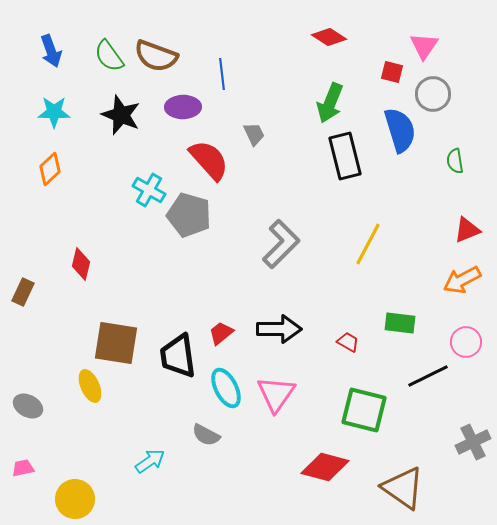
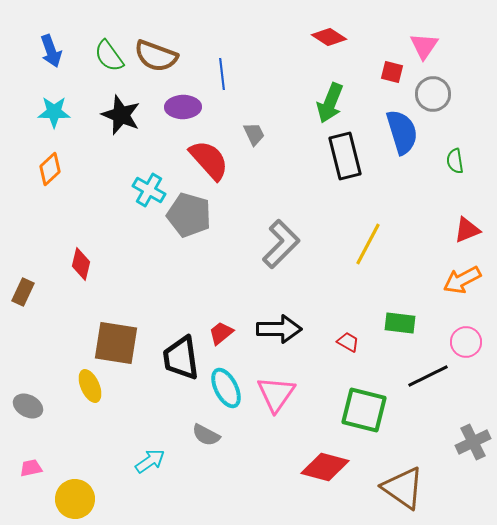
blue semicircle at (400, 130): moved 2 px right, 2 px down
black trapezoid at (178, 356): moved 3 px right, 2 px down
pink trapezoid at (23, 468): moved 8 px right
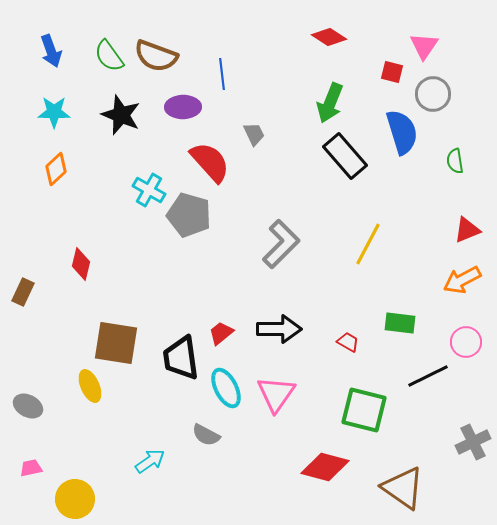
black rectangle at (345, 156): rotated 27 degrees counterclockwise
red semicircle at (209, 160): moved 1 px right, 2 px down
orange diamond at (50, 169): moved 6 px right
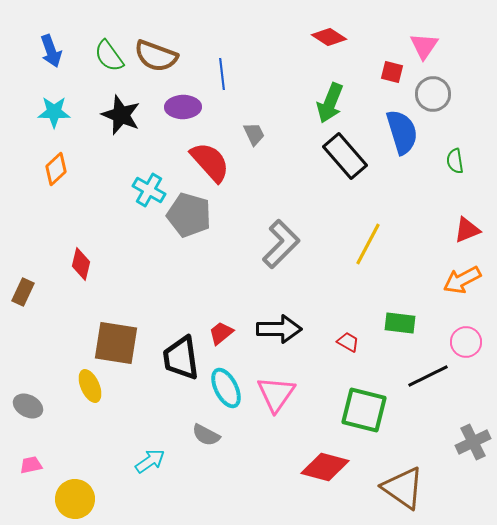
pink trapezoid at (31, 468): moved 3 px up
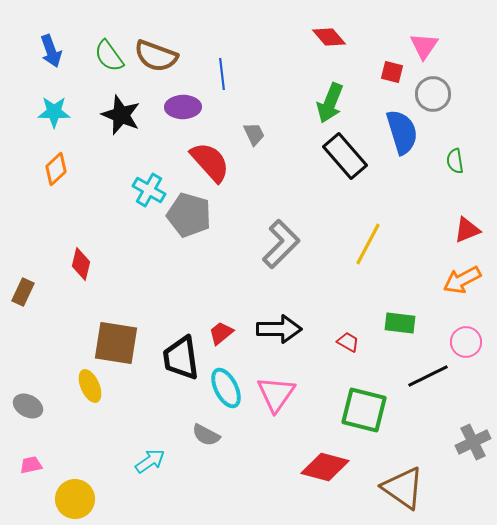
red diamond at (329, 37): rotated 16 degrees clockwise
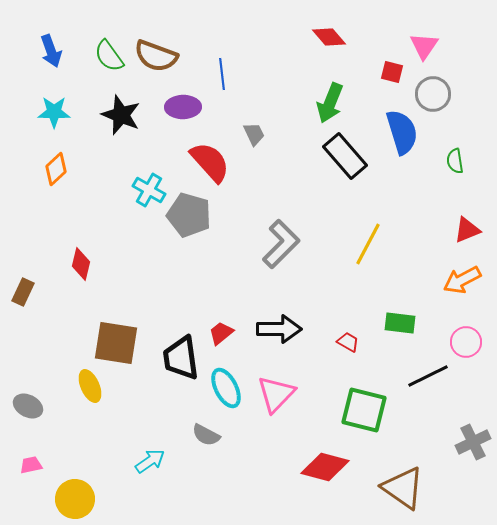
pink triangle at (276, 394): rotated 9 degrees clockwise
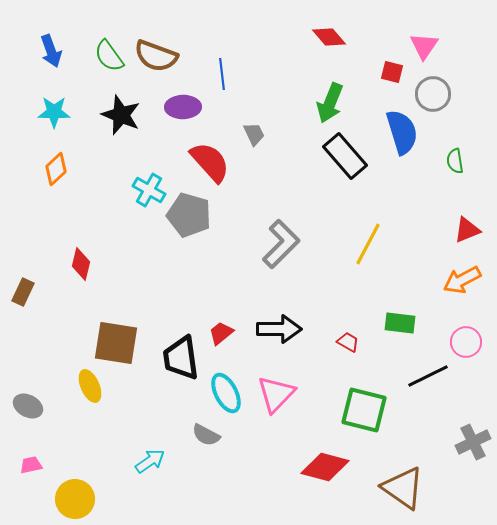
cyan ellipse at (226, 388): moved 5 px down
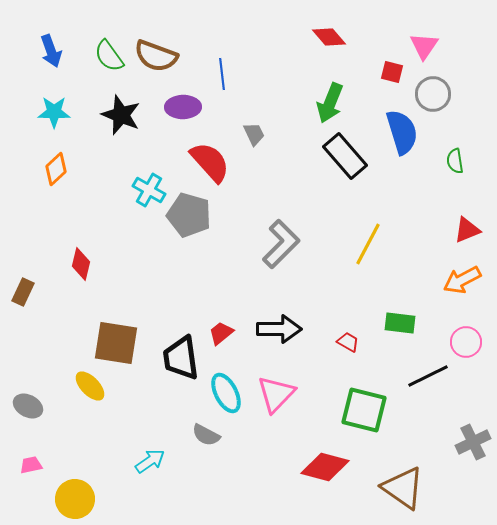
yellow ellipse at (90, 386): rotated 20 degrees counterclockwise
